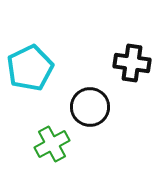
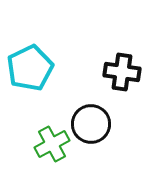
black cross: moved 10 px left, 9 px down
black circle: moved 1 px right, 17 px down
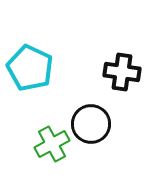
cyan pentagon: rotated 21 degrees counterclockwise
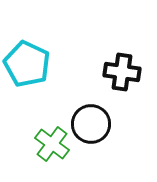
cyan pentagon: moved 3 px left, 4 px up
green cross: rotated 24 degrees counterclockwise
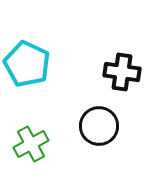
black circle: moved 8 px right, 2 px down
green cross: moved 21 px left; rotated 24 degrees clockwise
